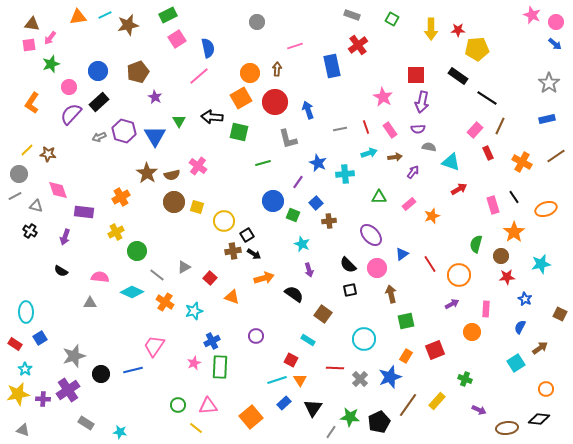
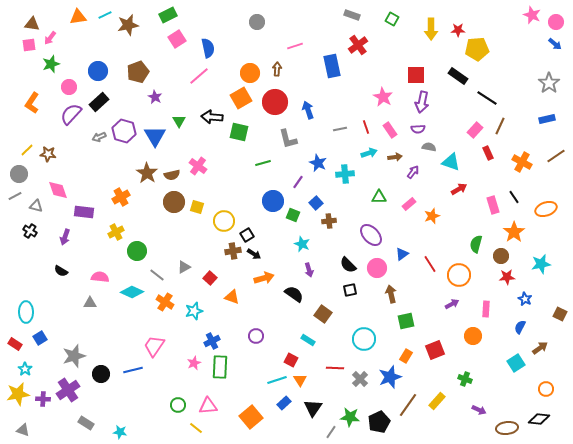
orange circle at (472, 332): moved 1 px right, 4 px down
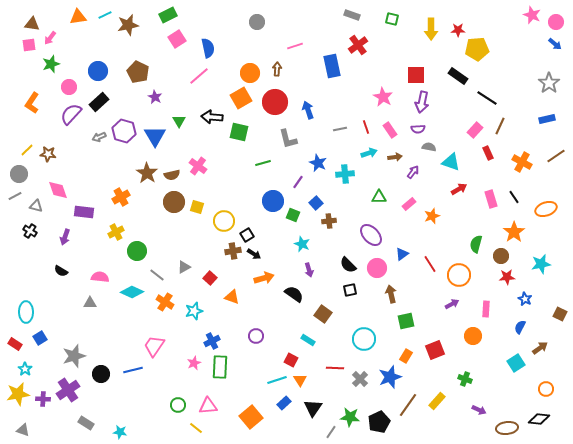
green square at (392, 19): rotated 16 degrees counterclockwise
brown pentagon at (138, 72): rotated 25 degrees counterclockwise
pink rectangle at (493, 205): moved 2 px left, 6 px up
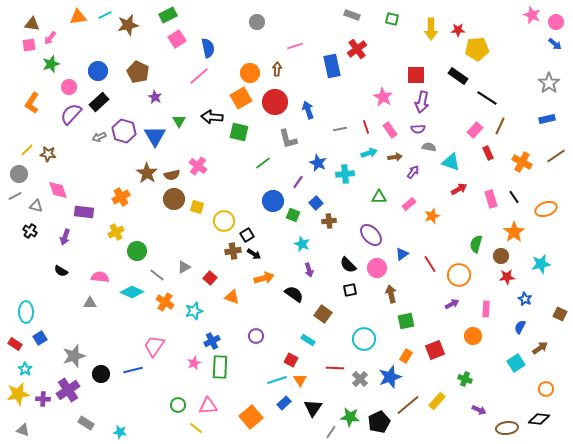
red cross at (358, 45): moved 1 px left, 4 px down
green line at (263, 163): rotated 21 degrees counterclockwise
brown circle at (174, 202): moved 3 px up
brown line at (408, 405): rotated 15 degrees clockwise
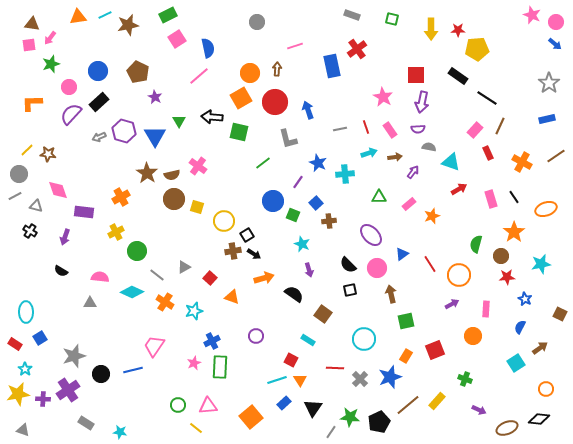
orange L-shape at (32, 103): rotated 55 degrees clockwise
brown ellipse at (507, 428): rotated 15 degrees counterclockwise
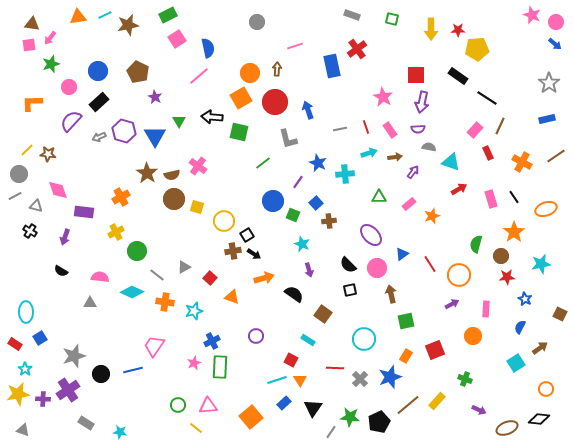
purple semicircle at (71, 114): moved 7 px down
orange cross at (165, 302): rotated 24 degrees counterclockwise
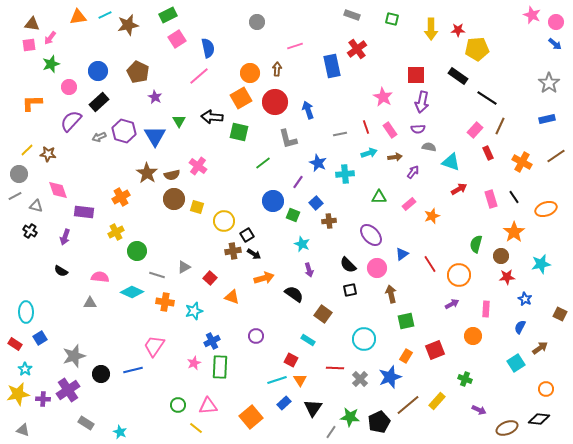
gray line at (340, 129): moved 5 px down
gray line at (157, 275): rotated 21 degrees counterclockwise
cyan star at (120, 432): rotated 16 degrees clockwise
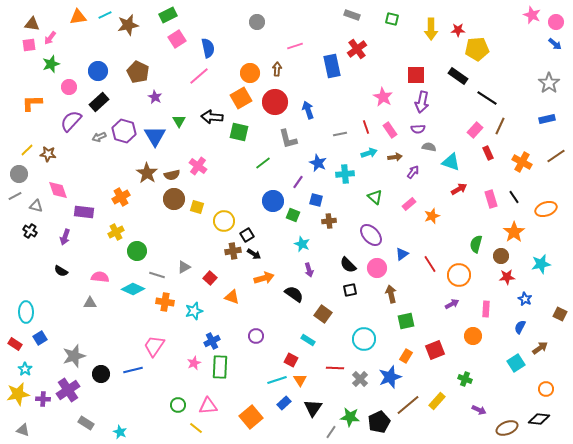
green triangle at (379, 197): moved 4 px left; rotated 42 degrees clockwise
blue square at (316, 203): moved 3 px up; rotated 32 degrees counterclockwise
cyan diamond at (132, 292): moved 1 px right, 3 px up
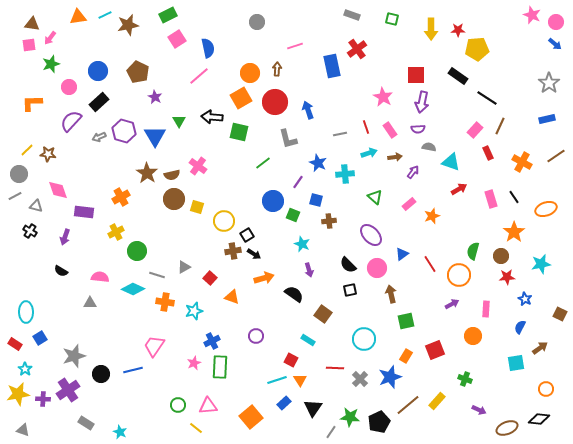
green semicircle at (476, 244): moved 3 px left, 7 px down
cyan square at (516, 363): rotated 24 degrees clockwise
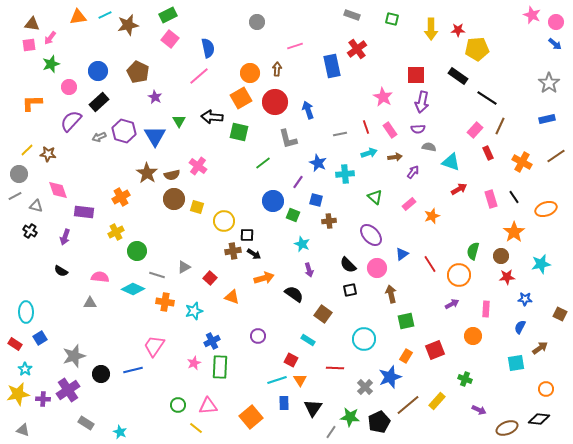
pink square at (177, 39): moved 7 px left; rotated 18 degrees counterclockwise
black square at (247, 235): rotated 32 degrees clockwise
blue star at (525, 299): rotated 24 degrees counterclockwise
purple circle at (256, 336): moved 2 px right
gray cross at (360, 379): moved 5 px right, 8 px down
blue rectangle at (284, 403): rotated 48 degrees counterclockwise
